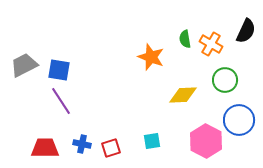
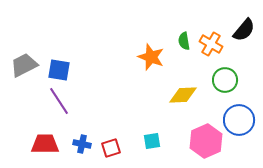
black semicircle: moved 2 px left, 1 px up; rotated 15 degrees clockwise
green semicircle: moved 1 px left, 2 px down
purple line: moved 2 px left
pink hexagon: rotated 8 degrees clockwise
red trapezoid: moved 4 px up
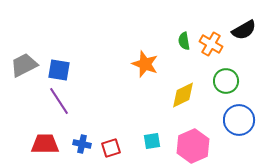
black semicircle: rotated 20 degrees clockwise
orange star: moved 6 px left, 7 px down
green circle: moved 1 px right, 1 px down
yellow diamond: rotated 24 degrees counterclockwise
pink hexagon: moved 13 px left, 5 px down
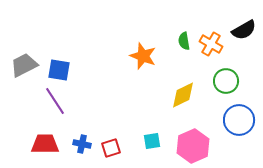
orange star: moved 2 px left, 8 px up
purple line: moved 4 px left
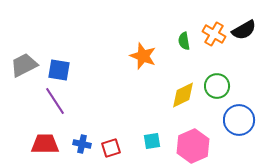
orange cross: moved 3 px right, 10 px up
green circle: moved 9 px left, 5 px down
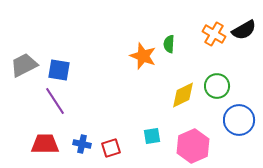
green semicircle: moved 15 px left, 3 px down; rotated 12 degrees clockwise
cyan square: moved 5 px up
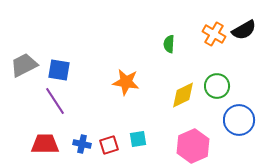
orange star: moved 17 px left, 26 px down; rotated 12 degrees counterclockwise
cyan square: moved 14 px left, 3 px down
red square: moved 2 px left, 3 px up
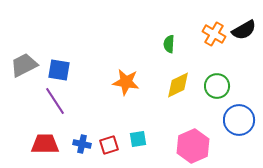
yellow diamond: moved 5 px left, 10 px up
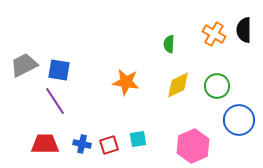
black semicircle: rotated 120 degrees clockwise
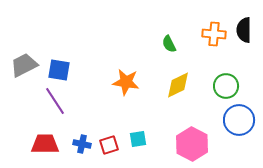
orange cross: rotated 25 degrees counterclockwise
green semicircle: rotated 30 degrees counterclockwise
green circle: moved 9 px right
pink hexagon: moved 1 px left, 2 px up; rotated 8 degrees counterclockwise
